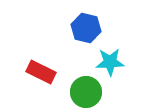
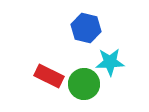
red rectangle: moved 8 px right, 4 px down
green circle: moved 2 px left, 8 px up
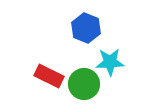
blue hexagon: rotated 8 degrees clockwise
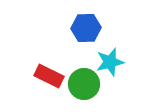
blue hexagon: rotated 24 degrees counterclockwise
cyan star: rotated 12 degrees counterclockwise
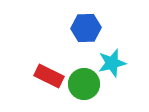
cyan star: moved 2 px right, 1 px down
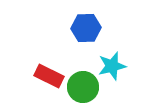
cyan star: moved 3 px down
green circle: moved 1 px left, 3 px down
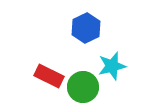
blue hexagon: rotated 24 degrees counterclockwise
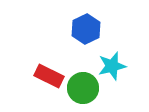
blue hexagon: moved 1 px down
green circle: moved 1 px down
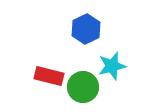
red rectangle: rotated 12 degrees counterclockwise
green circle: moved 1 px up
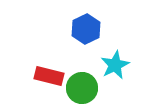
cyan star: moved 3 px right, 1 px up; rotated 12 degrees counterclockwise
green circle: moved 1 px left, 1 px down
